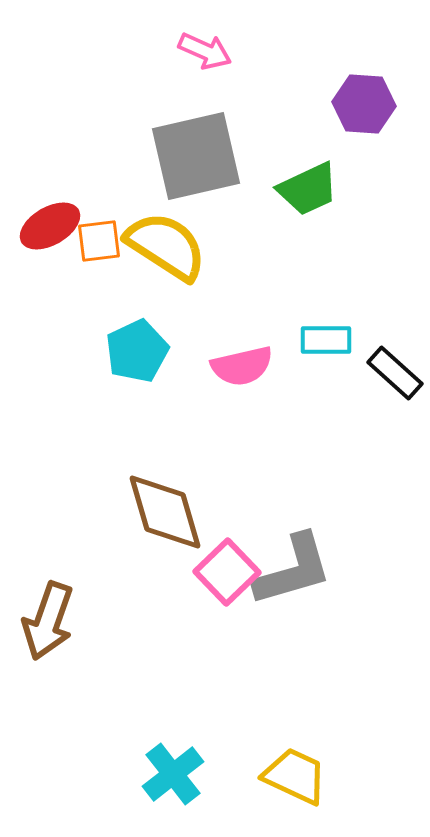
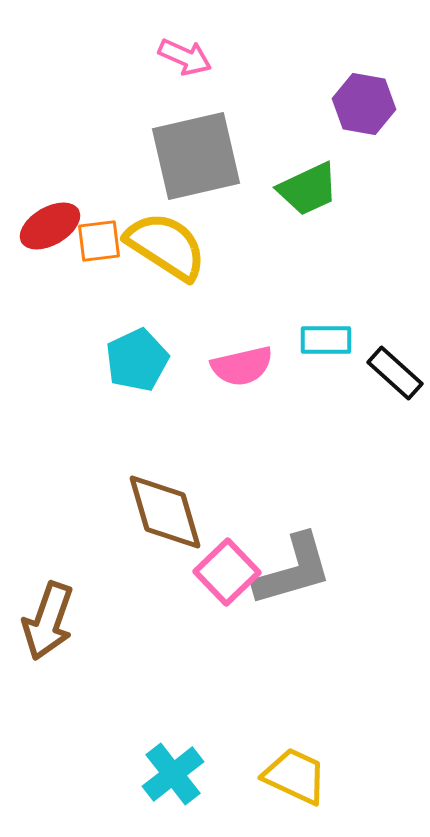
pink arrow: moved 20 px left, 6 px down
purple hexagon: rotated 6 degrees clockwise
cyan pentagon: moved 9 px down
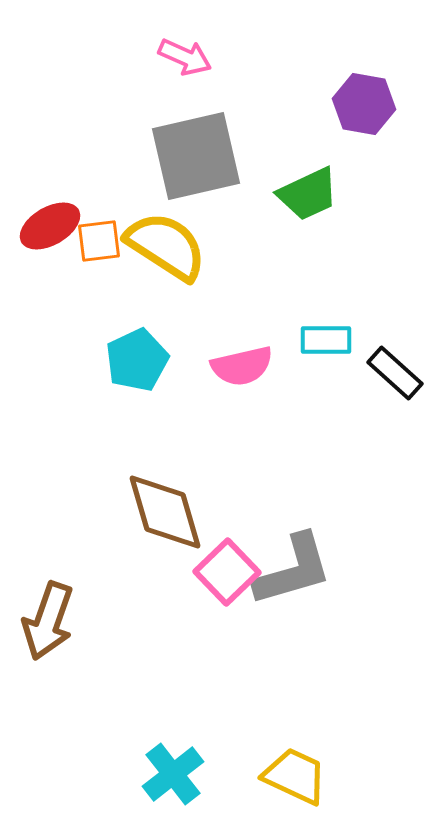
green trapezoid: moved 5 px down
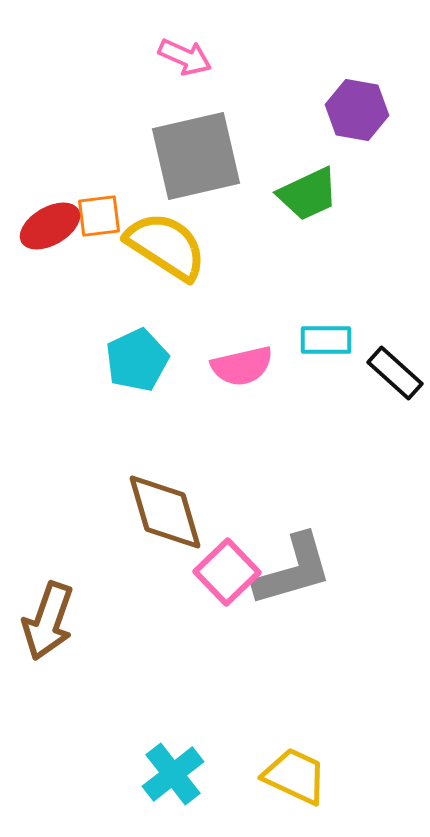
purple hexagon: moved 7 px left, 6 px down
orange square: moved 25 px up
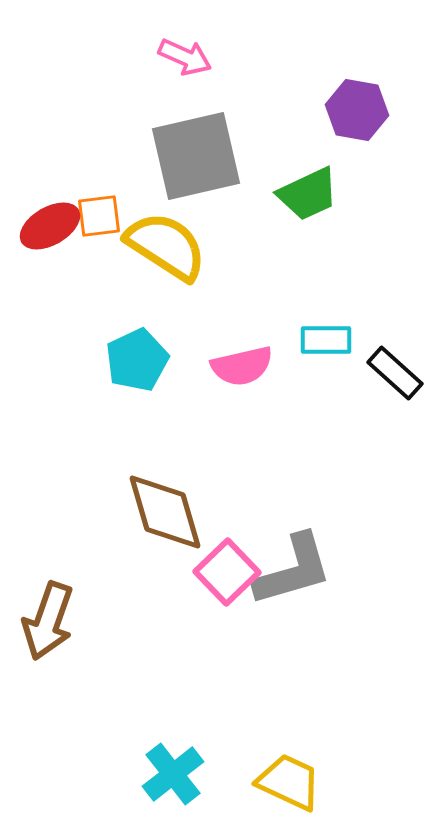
yellow trapezoid: moved 6 px left, 6 px down
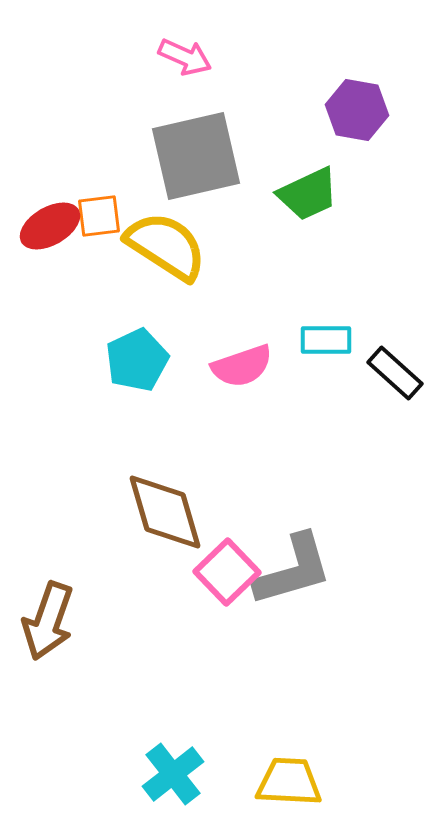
pink semicircle: rotated 6 degrees counterclockwise
yellow trapezoid: rotated 22 degrees counterclockwise
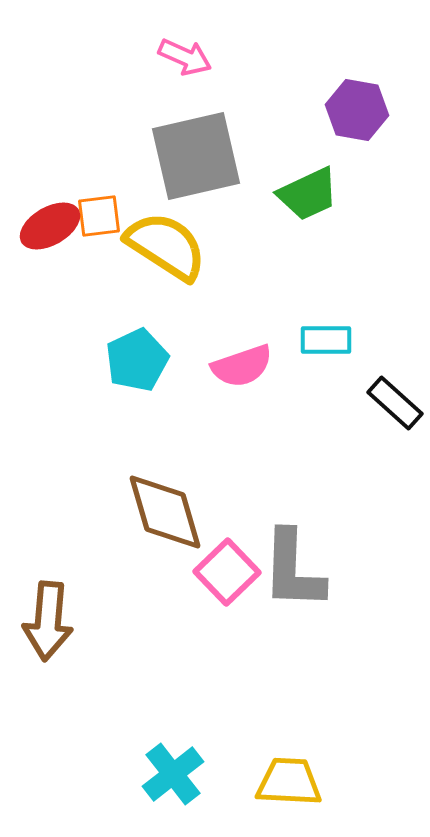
black rectangle: moved 30 px down
gray L-shape: rotated 108 degrees clockwise
brown arrow: rotated 14 degrees counterclockwise
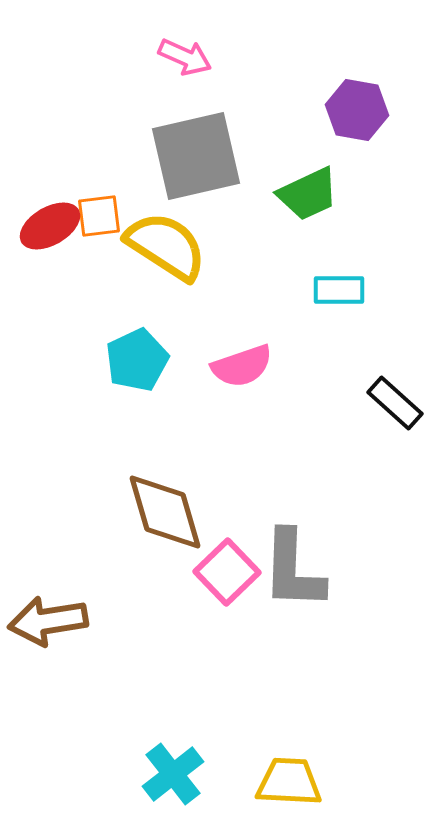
cyan rectangle: moved 13 px right, 50 px up
brown arrow: rotated 76 degrees clockwise
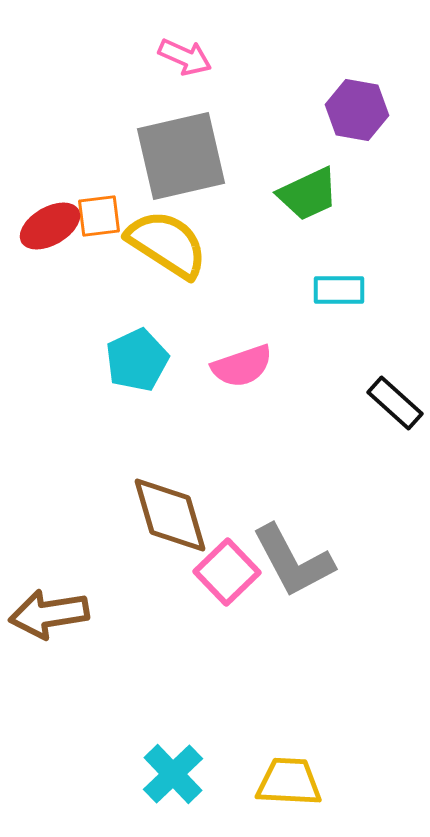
gray square: moved 15 px left
yellow semicircle: moved 1 px right, 2 px up
brown diamond: moved 5 px right, 3 px down
gray L-shape: moved 9 px up; rotated 30 degrees counterclockwise
brown arrow: moved 1 px right, 7 px up
cyan cross: rotated 6 degrees counterclockwise
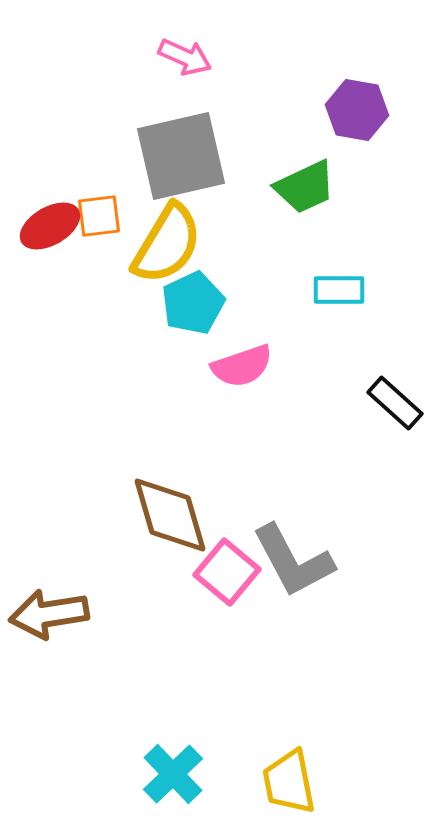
green trapezoid: moved 3 px left, 7 px up
yellow semicircle: rotated 88 degrees clockwise
cyan pentagon: moved 56 px right, 57 px up
pink square: rotated 6 degrees counterclockwise
yellow trapezoid: rotated 104 degrees counterclockwise
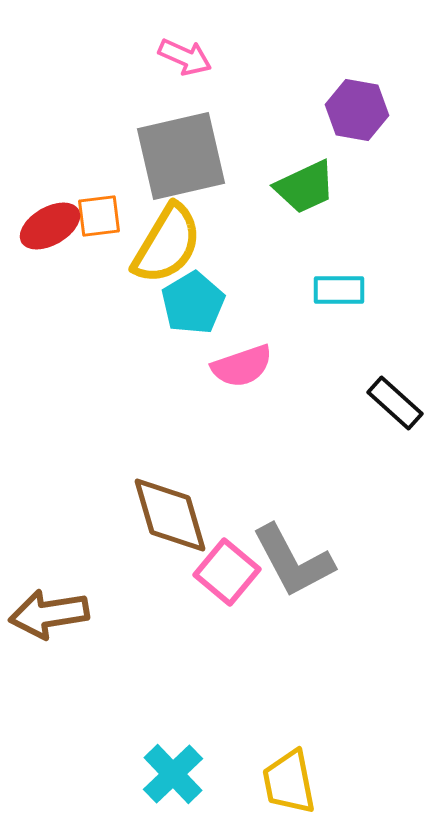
cyan pentagon: rotated 6 degrees counterclockwise
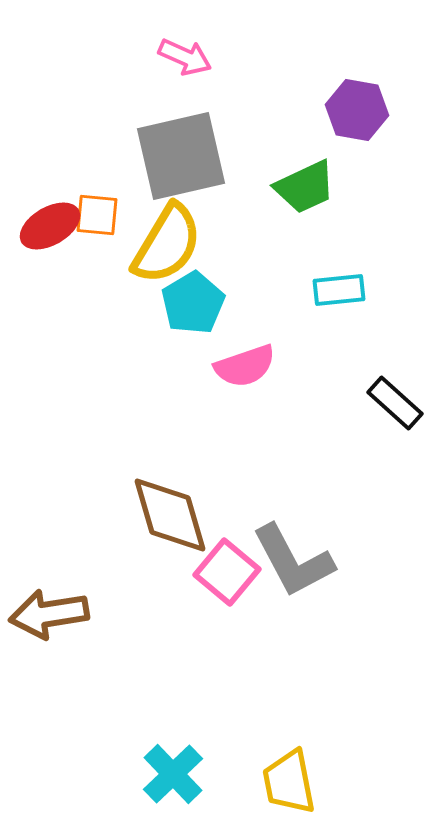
orange square: moved 2 px left, 1 px up; rotated 12 degrees clockwise
cyan rectangle: rotated 6 degrees counterclockwise
pink semicircle: moved 3 px right
